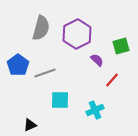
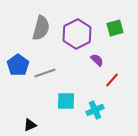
green square: moved 6 px left, 18 px up
cyan square: moved 6 px right, 1 px down
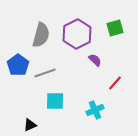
gray semicircle: moved 7 px down
purple semicircle: moved 2 px left
red line: moved 3 px right, 3 px down
cyan square: moved 11 px left
